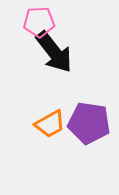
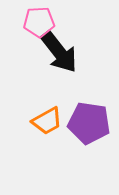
black arrow: moved 5 px right
orange trapezoid: moved 3 px left, 3 px up
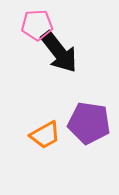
pink pentagon: moved 2 px left, 3 px down
orange trapezoid: moved 2 px left, 14 px down
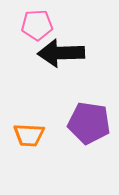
black arrow: moved 2 px right, 1 px down; rotated 126 degrees clockwise
orange trapezoid: moved 16 px left; rotated 32 degrees clockwise
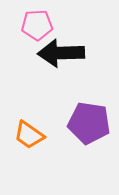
orange trapezoid: rotated 32 degrees clockwise
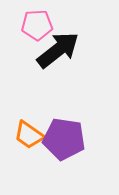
black arrow: moved 3 px left, 3 px up; rotated 144 degrees clockwise
purple pentagon: moved 25 px left, 16 px down
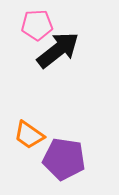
purple pentagon: moved 20 px down
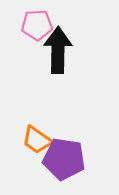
black arrow: rotated 51 degrees counterclockwise
orange trapezoid: moved 8 px right, 5 px down
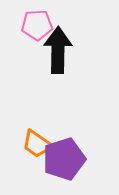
orange trapezoid: moved 4 px down
purple pentagon: rotated 27 degrees counterclockwise
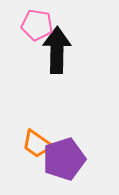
pink pentagon: rotated 12 degrees clockwise
black arrow: moved 1 px left
